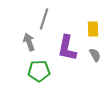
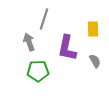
gray semicircle: moved 6 px down
green pentagon: moved 1 px left
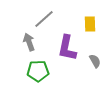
gray line: rotated 30 degrees clockwise
yellow rectangle: moved 3 px left, 5 px up
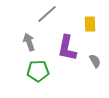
gray line: moved 3 px right, 5 px up
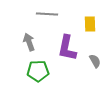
gray line: rotated 45 degrees clockwise
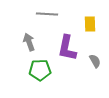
green pentagon: moved 2 px right, 1 px up
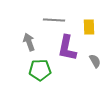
gray line: moved 7 px right, 6 px down
yellow rectangle: moved 1 px left, 3 px down
